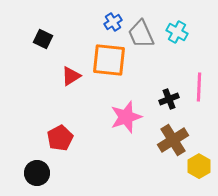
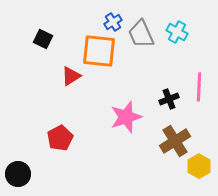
orange square: moved 10 px left, 9 px up
brown cross: moved 2 px right, 1 px down
black circle: moved 19 px left, 1 px down
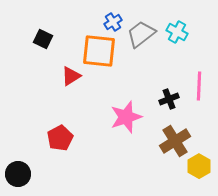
gray trapezoid: rotated 76 degrees clockwise
pink line: moved 1 px up
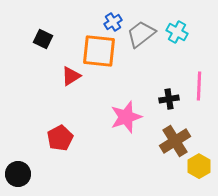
black cross: rotated 12 degrees clockwise
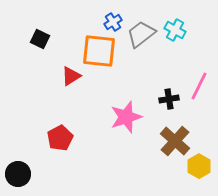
cyan cross: moved 2 px left, 2 px up
black square: moved 3 px left
pink line: rotated 24 degrees clockwise
brown cross: rotated 16 degrees counterclockwise
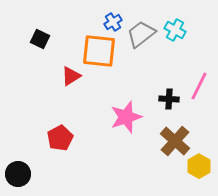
black cross: rotated 12 degrees clockwise
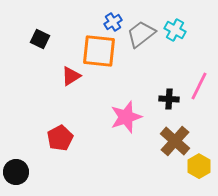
black circle: moved 2 px left, 2 px up
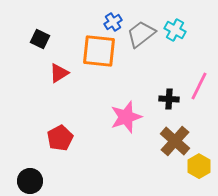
red triangle: moved 12 px left, 3 px up
black circle: moved 14 px right, 9 px down
